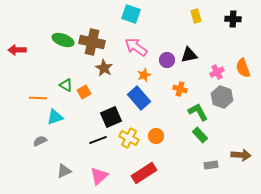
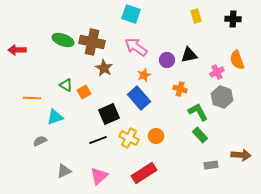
orange semicircle: moved 6 px left, 8 px up
orange line: moved 6 px left
black square: moved 2 px left, 3 px up
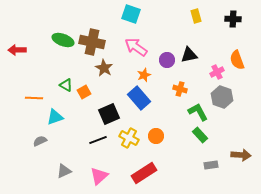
orange line: moved 2 px right
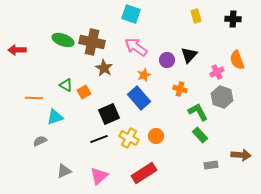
black triangle: rotated 36 degrees counterclockwise
black line: moved 1 px right, 1 px up
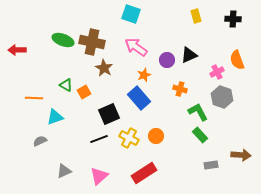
black triangle: rotated 24 degrees clockwise
